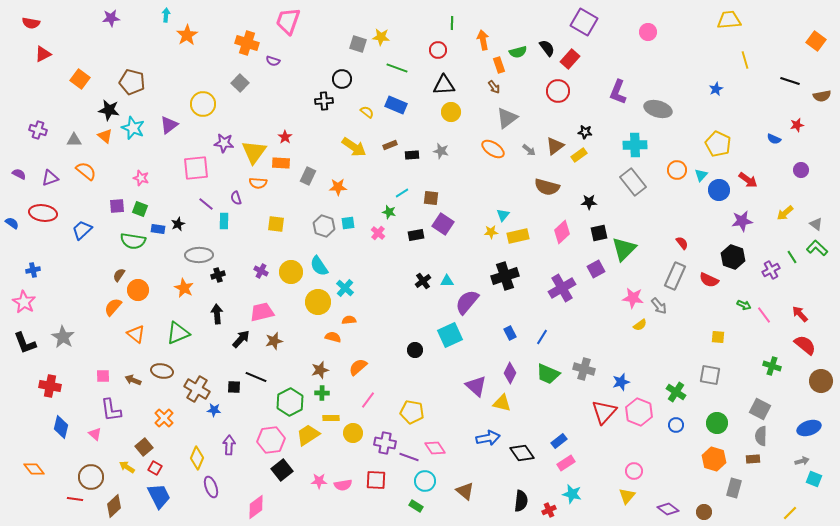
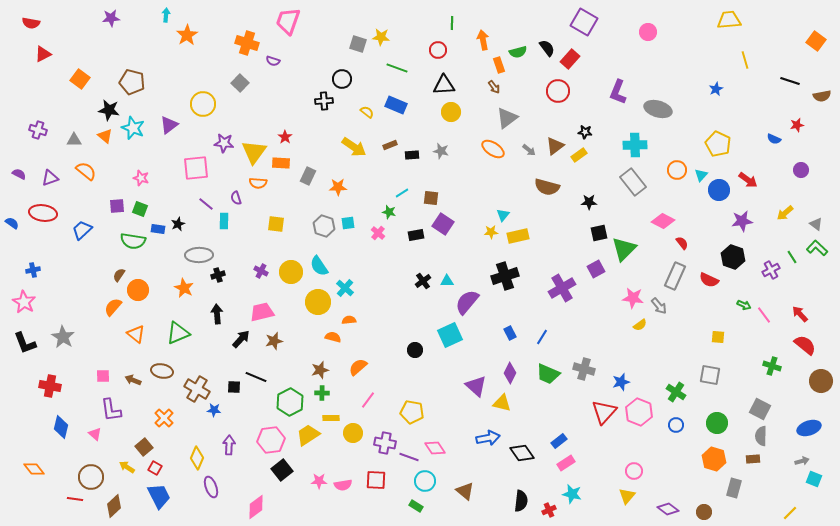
pink diamond at (562, 232): moved 101 px right, 11 px up; rotated 70 degrees clockwise
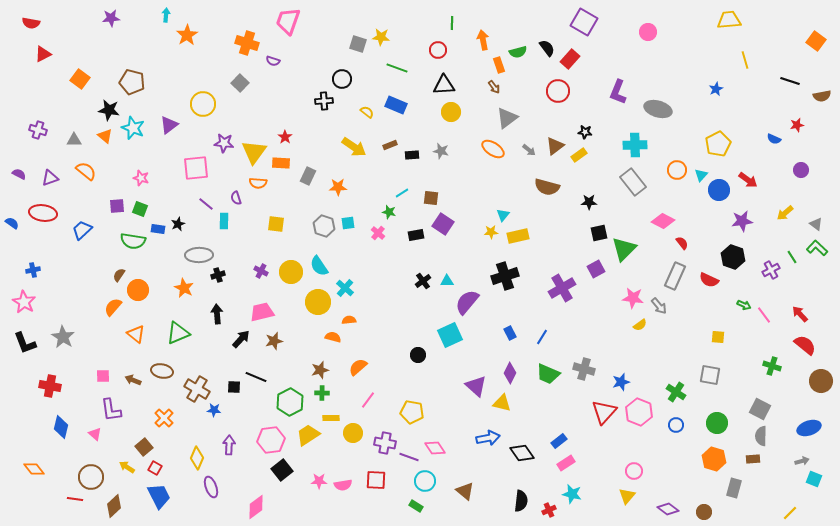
yellow pentagon at (718, 144): rotated 20 degrees clockwise
black circle at (415, 350): moved 3 px right, 5 px down
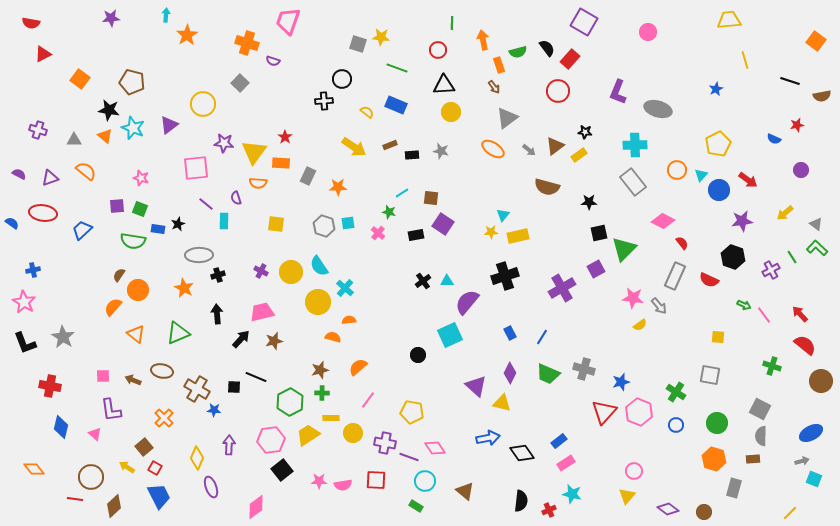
blue ellipse at (809, 428): moved 2 px right, 5 px down; rotated 10 degrees counterclockwise
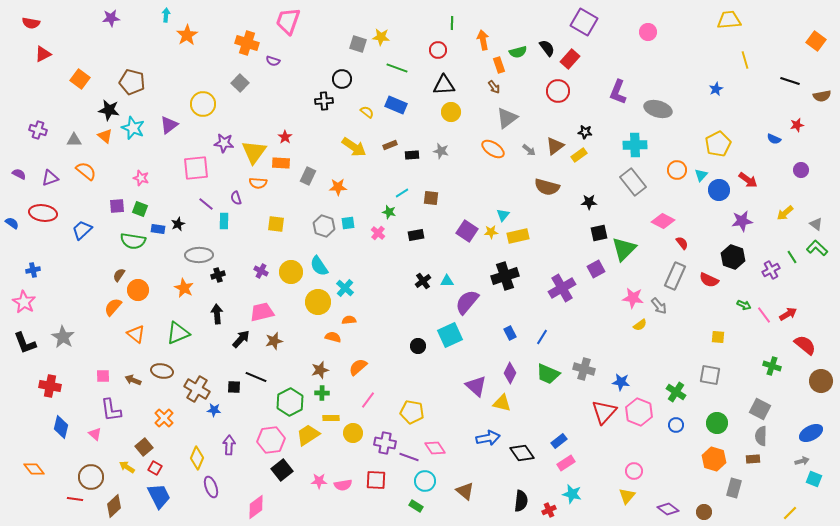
purple square at (443, 224): moved 24 px right, 7 px down
red arrow at (800, 314): moved 12 px left; rotated 102 degrees clockwise
black circle at (418, 355): moved 9 px up
blue star at (621, 382): rotated 24 degrees clockwise
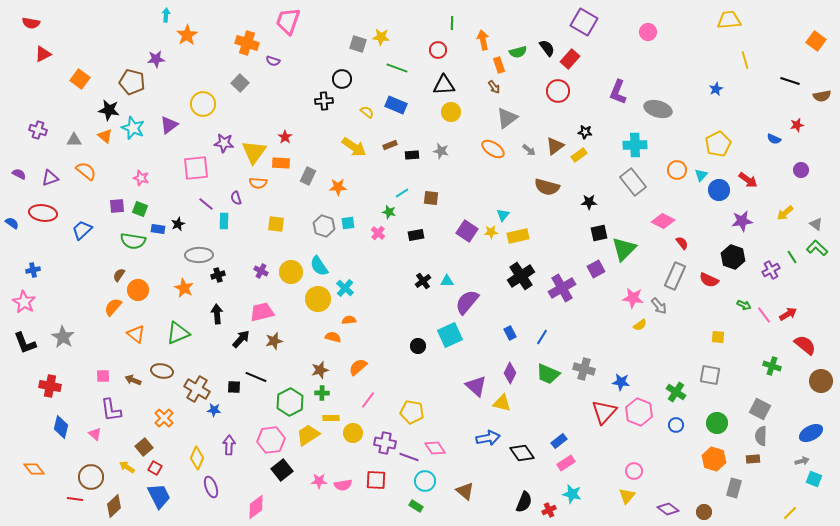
purple star at (111, 18): moved 45 px right, 41 px down
black cross at (505, 276): moved 16 px right; rotated 16 degrees counterclockwise
yellow circle at (318, 302): moved 3 px up
black semicircle at (521, 501): moved 3 px right, 1 px down; rotated 15 degrees clockwise
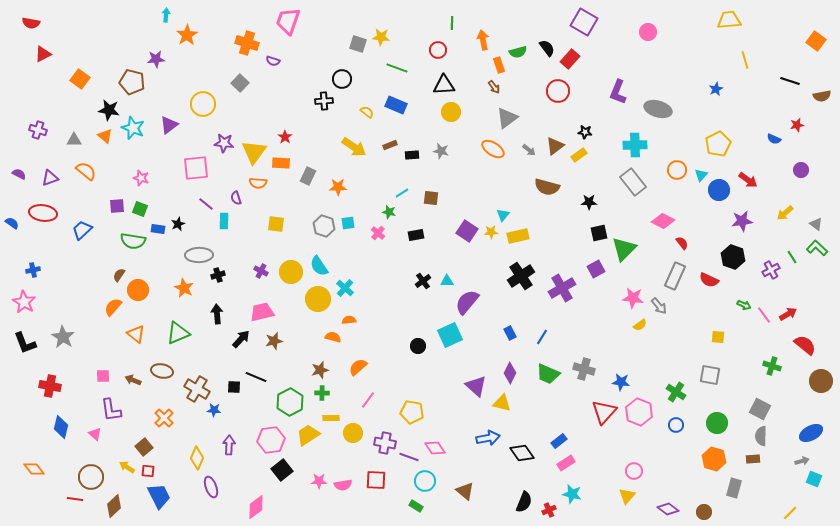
red square at (155, 468): moved 7 px left, 3 px down; rotated 24 degrees counterclockwise
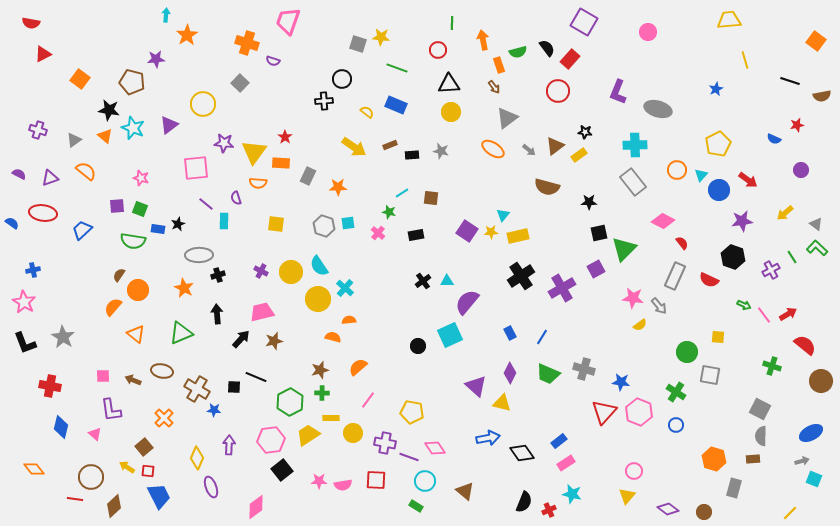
black triangle at (444, 85): moved 5 px right, 1 px up
gray triangle at (74, 140): rotated 35 degrees counterclockwise
green triangle at (178, 333): moved 3 px right
green circle at (717, 423): moved 30 px left, 71 px up
